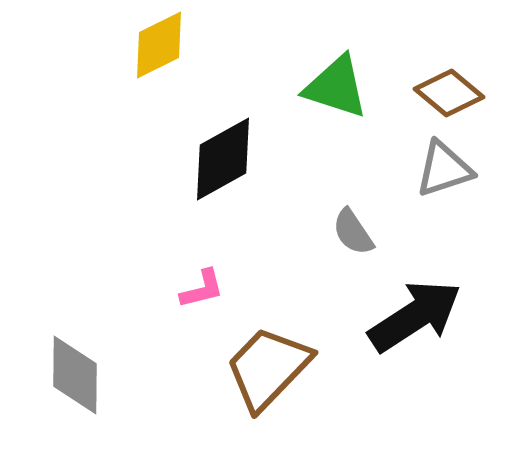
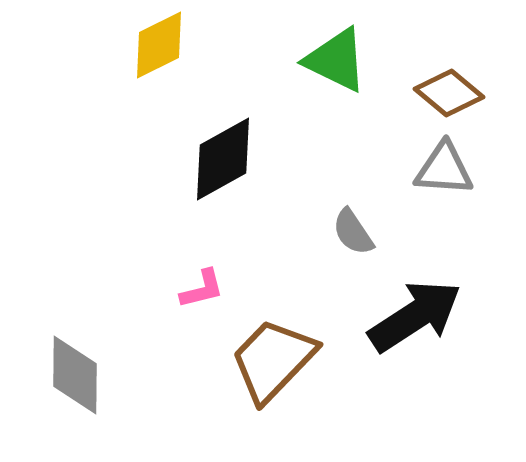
green triangle: moved 27 px up; rotated 8 degrees clockwise
gray triangle: rotated 22 degrees clockwise
brown trapezoid: moved 5 px right, 8 px up
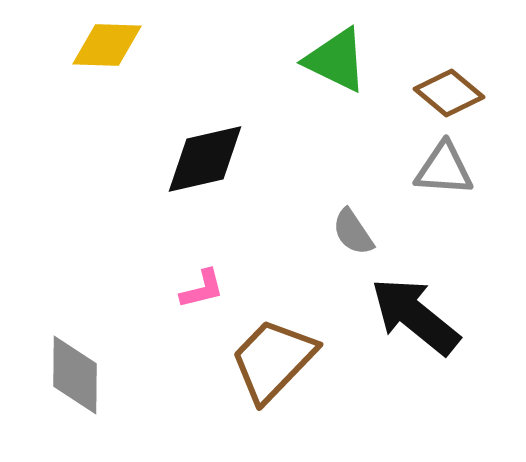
yellow diamond: moved 52 px left; rotated 28 degrees clockwise
black diamond: moved 18 px left; rotated 16 degrees clockwise
black arrow: rotated 108 degrees counterclockwise
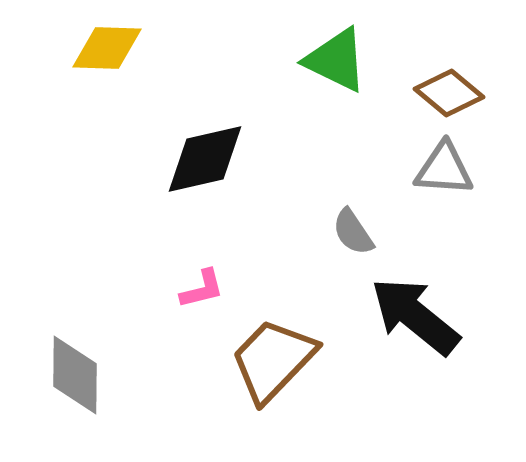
yellow diamond: moved 3 px down
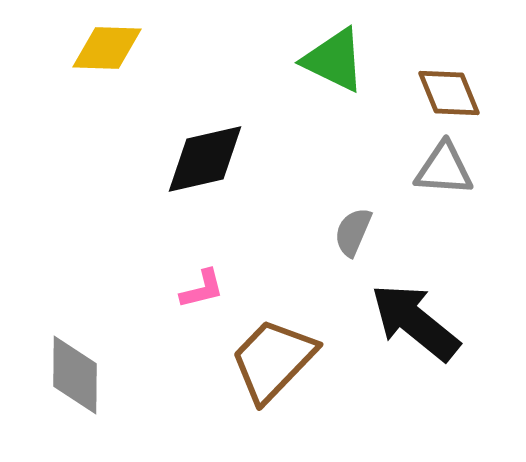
green triangle: moved 2 px left
brown diamond: rotated 28 degrees clockwise
gray semicircle: rotated 57 degrees clockwise
black arrow: moved 6 px down
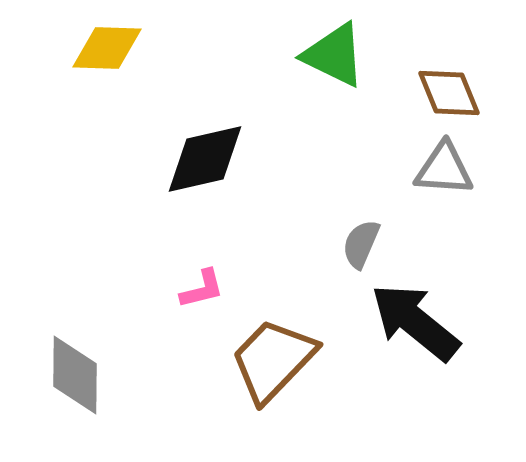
green triangle: moved 5 px up
gray semicircle: moved 8 px right, 12 px down
